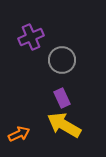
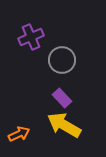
purple rectangle: rotated 18 degrees counterclockwise
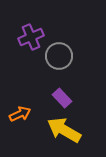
gray circle: moved 3 px left, 4 px up
yellow arrow: moved 5 px down
orange arrow: moved 1 px right, 20 px up
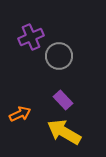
purple rectangle: moved 1 px right, 2 px down
yellow arrow: moved 2 px down
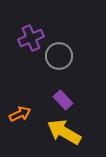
purple cross: moved 1 px down
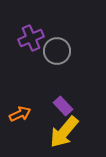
gray circle: moved 2 px left, 5 px up
purple rectangle: moved 6 px down
yellow arrow: rotated 80 degrees counterclockwise
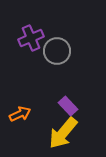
purple rectangle: moved 5 px right
yellow arrow: moved 1 px left, 1 px down
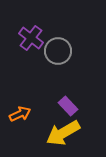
purple cross: rotated 30 degrees counterclockwise
gray circle: moved 1 px right
yellow arrow: rotated 20 degrees clockwise
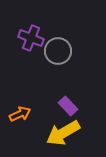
purple cross: rotated 15 degrees counterclockwise
